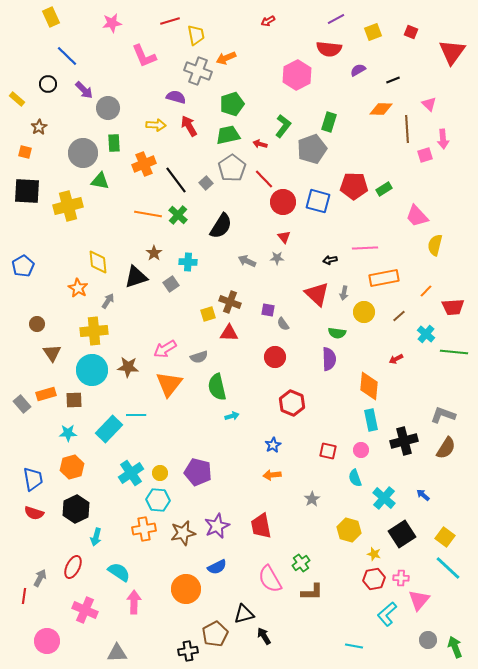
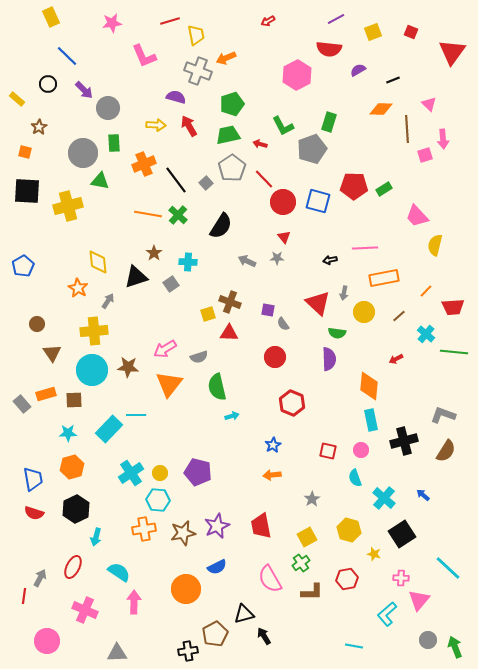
green L-shape at (283, 126): rotated 115 degrees clockwise
red triangle at (317, 294): moved 1 px right, 9 px down
brown semicircle at (446, 448): moved 3 px down
yellow square at (445, 537): moved 138 px left; rotated 24 degrees clockwise
red hexagon at (374, 579): moved 27 px left
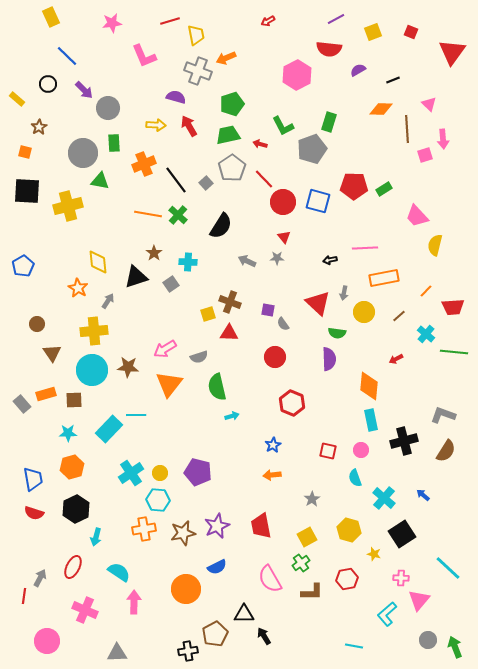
black triangle at (244, 614): rotated 15 degrees clockwise
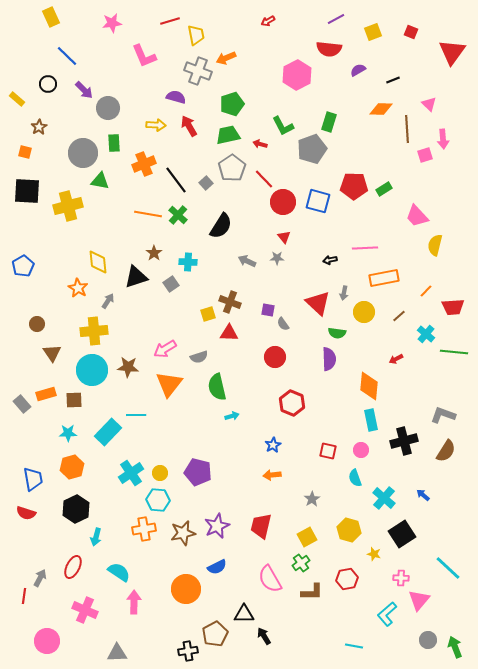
cyan rectangle at (109, 429): moved 1 px left, 3 px down
red semicircle at (34, 513): moved 8 px left
red trapezoid at (261, 526): rotated 24 degrees clockwise
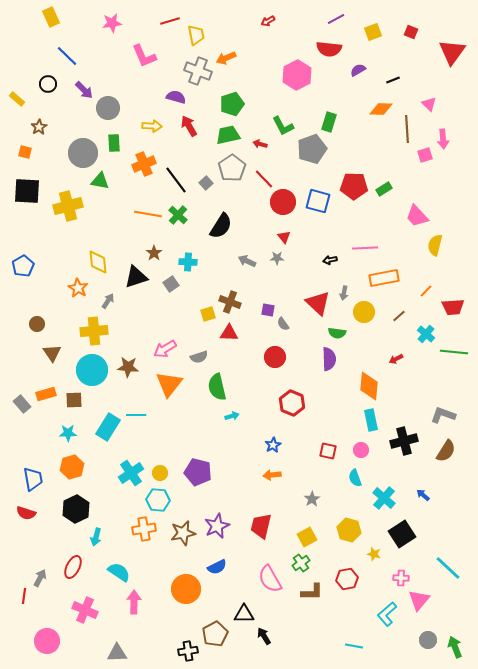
yellow arrow at (156, 125): moved 4 px left, 1 px down
cyan rectangle at (108, 432): moved 5 px up; rotated 12 degrees counterclockwise
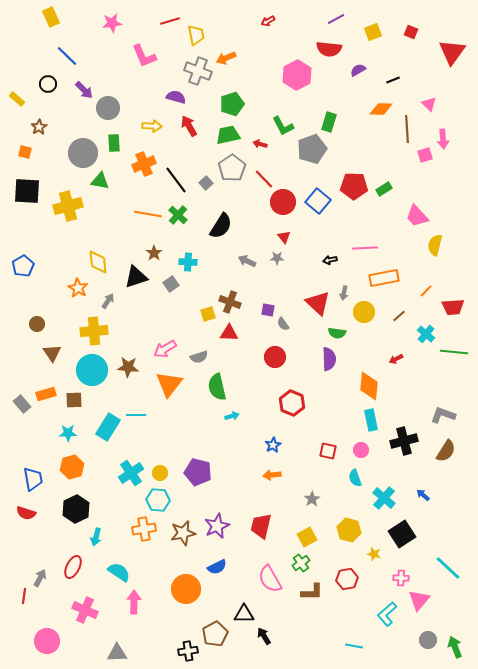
blue square at (318, 201): rotated 25 degrees clockwise
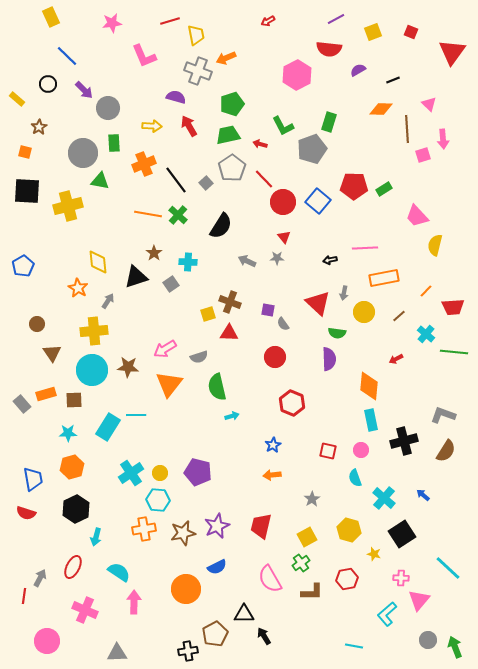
pink square at (425, 155): moved 2 px left
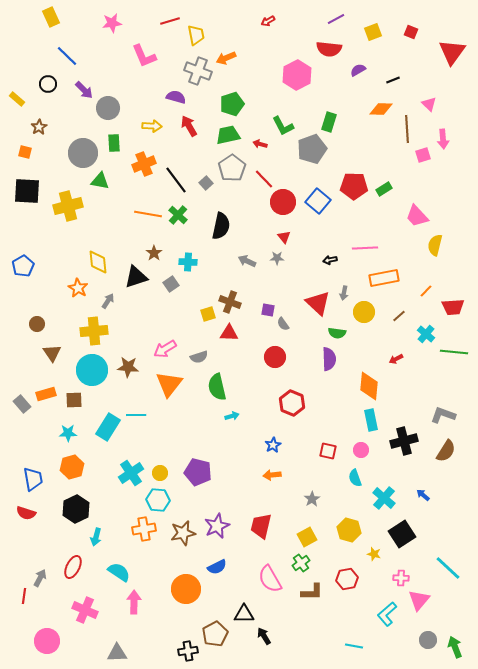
black semicircle at (221, 226): rotated 20 degrees counterclockwise
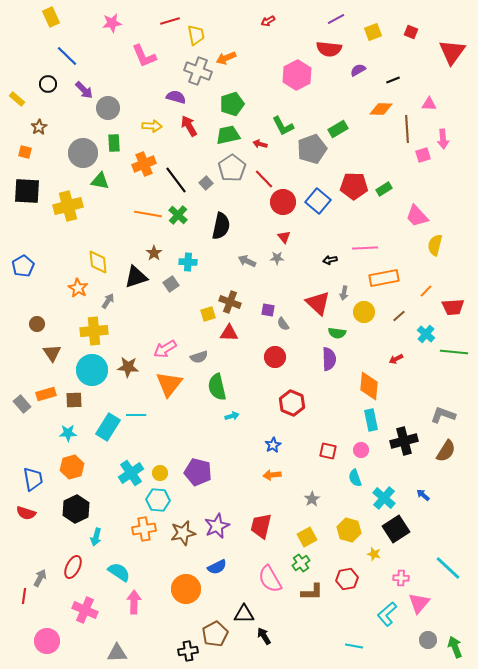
pink triangle at (429, 104): rotated 42 degrees counterclockwise
green rectangle at (329, 122): moved 9 px right, 7 px down; rotated 42 degrees clockwise
black square at (402, 534): moved 6 px left, 5 px up
pink triangle at (419, 600): moved 3 px down
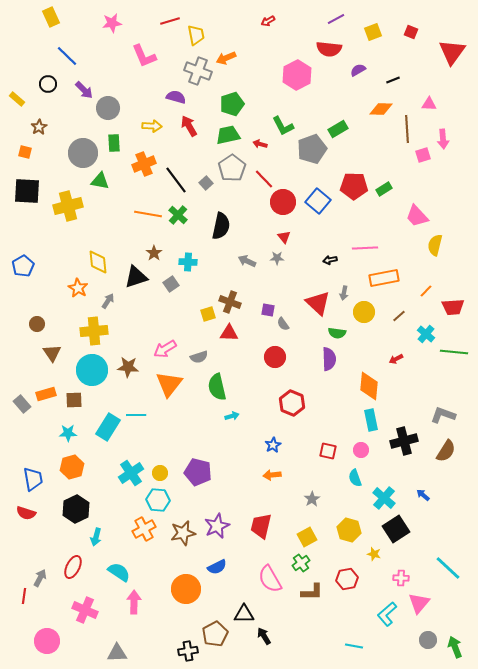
orange cross at (144, 529): rotated 20 degrees counterclockwise
